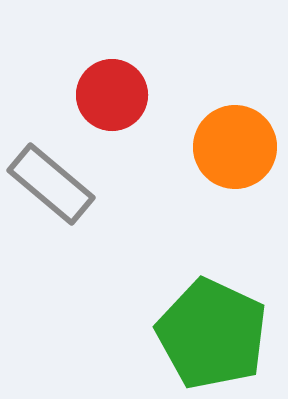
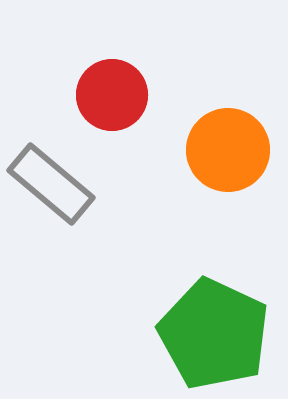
orange circle: moved 7 px left, 3 px down
green pentagon: moved 2 px right
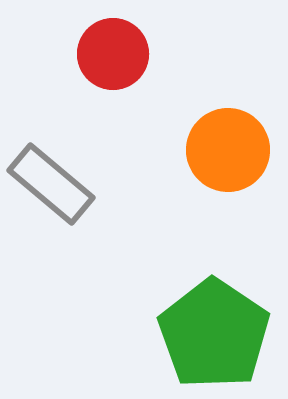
red circle: moved 1 px right, 41 px up
green pentagon: rotated 9 degrees clockwise
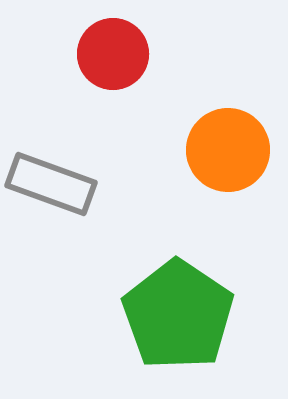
gray rectangle: rotated 20 degrees counterclockwise
green pentagon: moved 36 px left, 19 px up
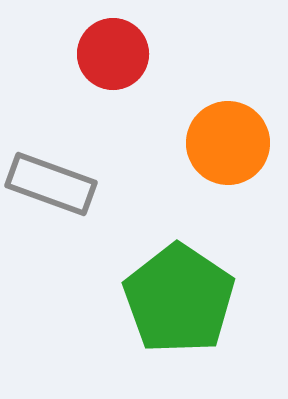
orange circle: moved 7 px up
green pentagon: moved 1 px right, 16 px up
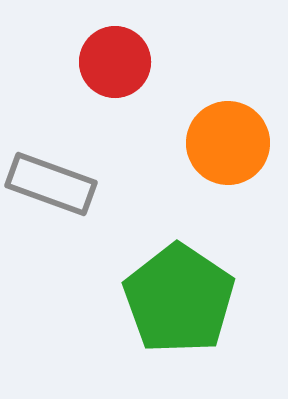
red circle: moved 2 px right, 8 px down
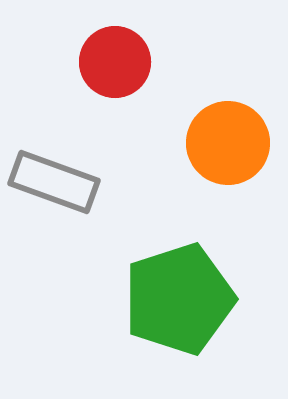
gray rectangle: moved 3 px right, 2 px up
green pentagon: rotated 20 degrees clockwise
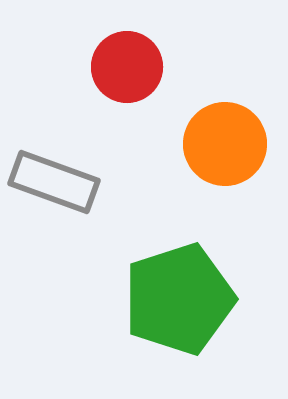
red circle: moved 12 px right, 5 px down
orange circle: moved 3 px left, 1 px down
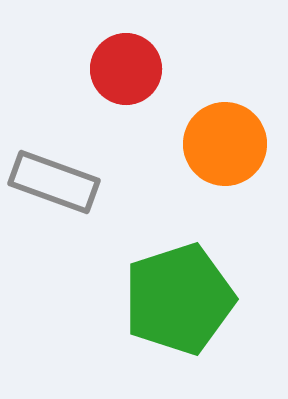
red circle: moved 1 px left, 2 px down
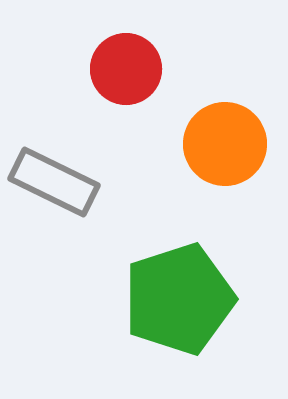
gray rectangle: rotated 6 degrees clockwise
